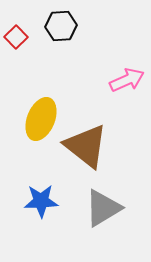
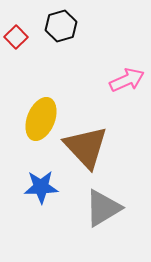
black hexagon: rotated 12 degrees counterclockwise
brown triangle: moved 1 px down; rotated 9 degrees clockwise
blue star: moved 14 px up
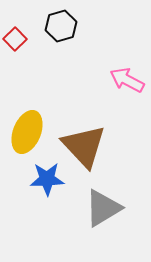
red square: moved 1 px left, 2 px down
pink arrow: rotated 128 degrees counterclockwise
yellow ellipse: moved 14 px left, 13 px down
brown triangle: moved 2 px left, 1 px up
blue star: moved 6 px right, 8 px up
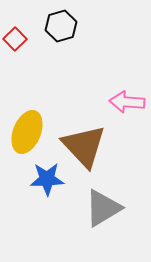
pink arrow: moved 22 px down; rotated 24 degrees counterclockwise
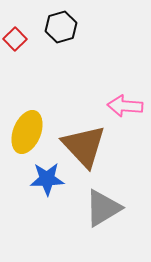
black hexagon: moved 1 px down
pink arrow: moved 2 px left, 4 px down
